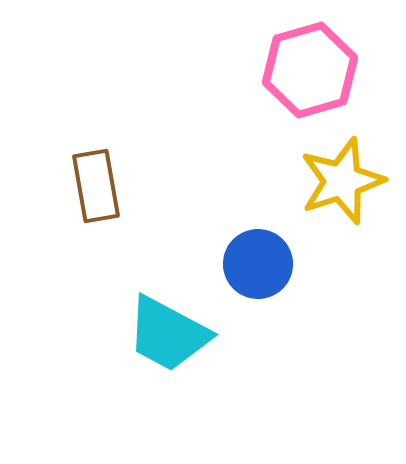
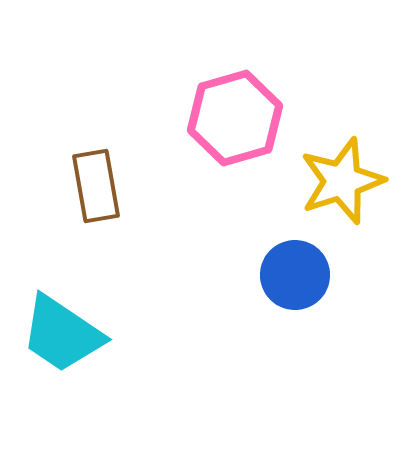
pink hexagon: moved 75 px left, 48 px down
blue circle: moved 37 px right, 11 px down
cyan trapezoid: moved 106 px left; rotated 6 degrees clockwise
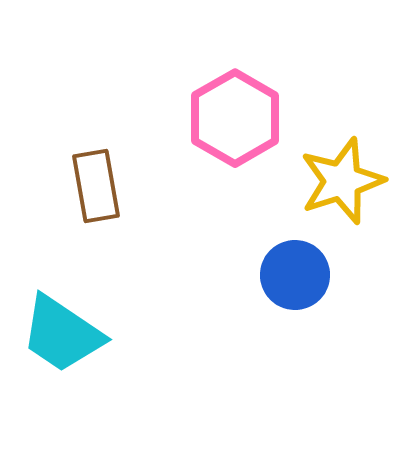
pink hexagon: rotated 14 degrees counterclockwise
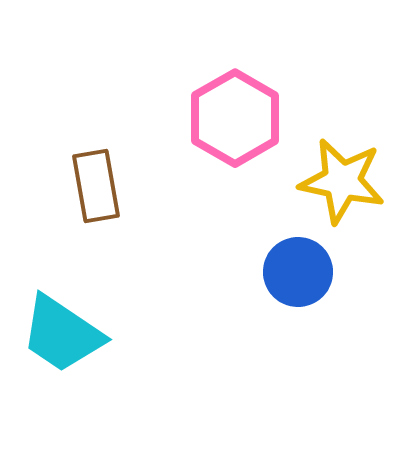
yellow star: rotated 30 degrees clockwise
blue circle: moved 3 px right, 3 px up
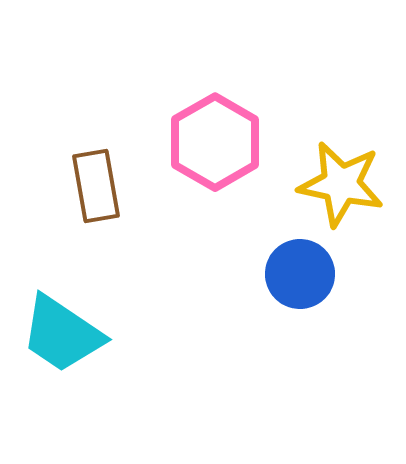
pink hexagon: moved 20 px left, 24 px down
yellow star: moved 1 px left, 3 px down
blue circle: moved 2 px right, 2 px down
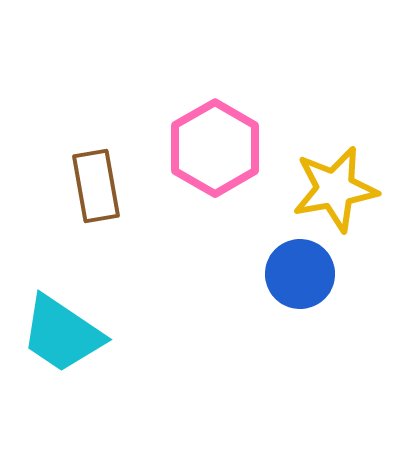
pink hexagon: moved 6 px down
yellow star: moved 6 px left, 5 px down; rotated 22 degrees counterclockwise
